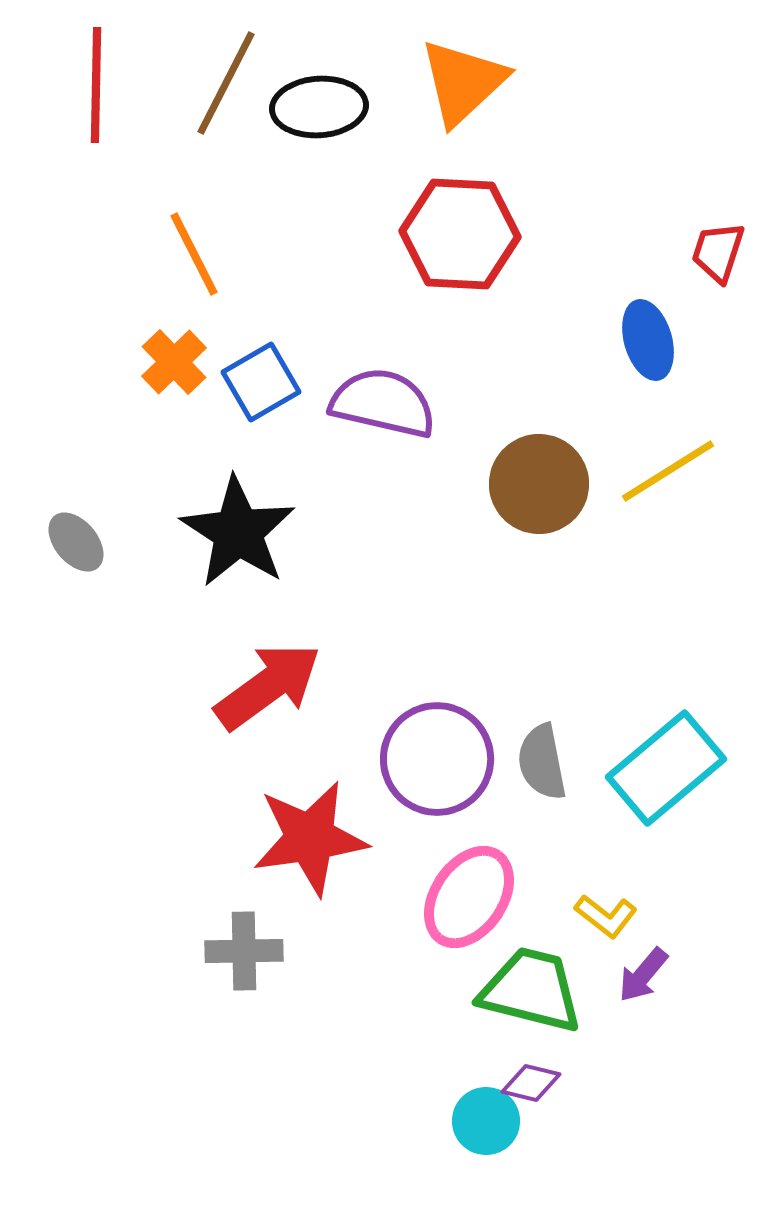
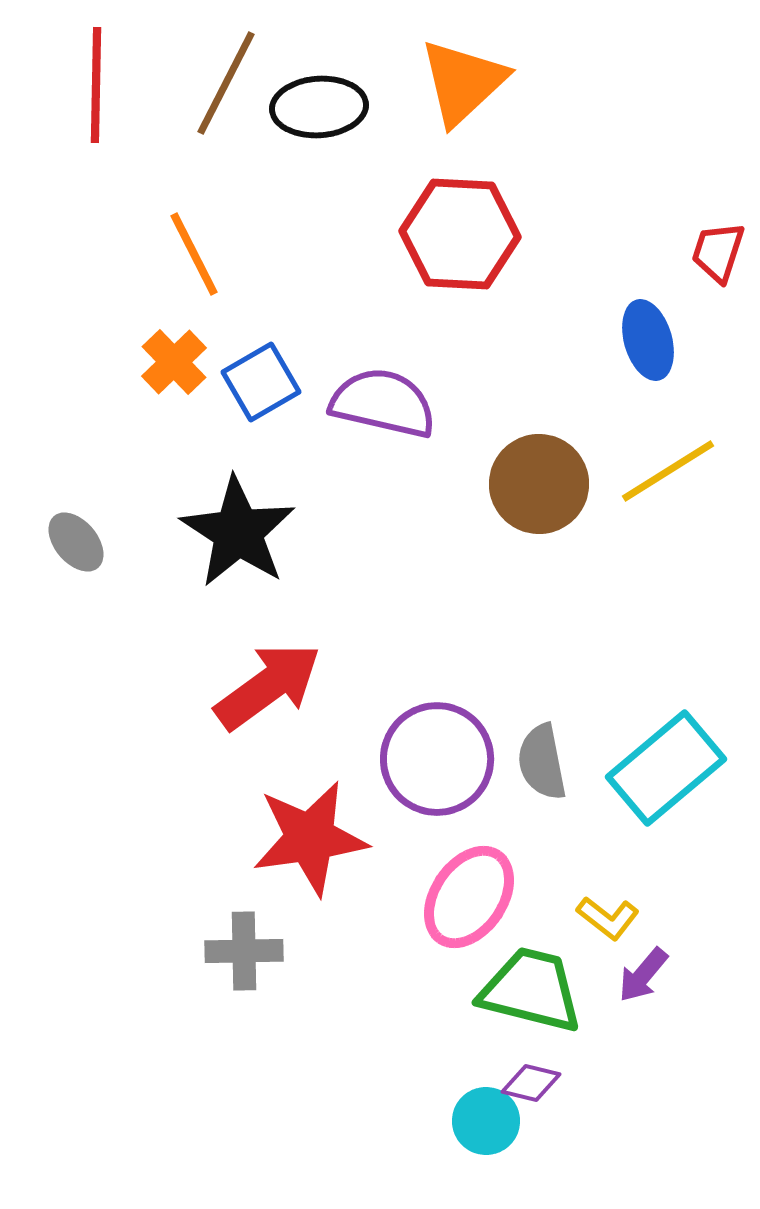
yellow L-shape: moved 2 px right, 2 px down
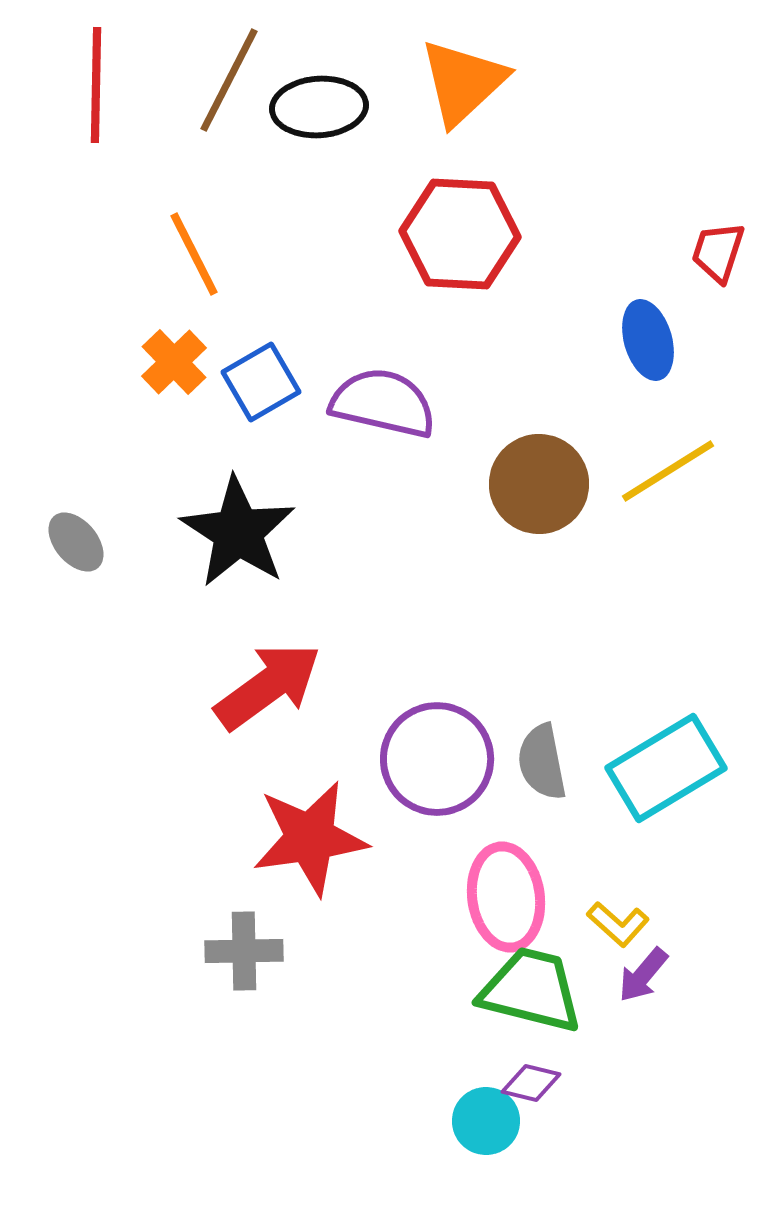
brown line: moved 3 px right, 3 px up
cyan rectangle: rotated 9 degrees clockwise
pink ellipse: moved 37 px right; rotated 42 degrees counterclockwise
yellow L-shape: moved 10 px right, 6 px down; rotated 4 degrees clockwise
